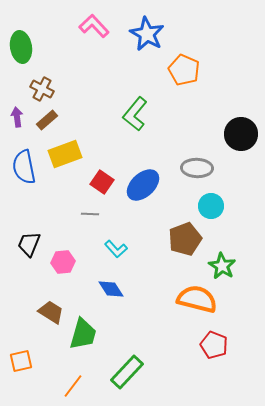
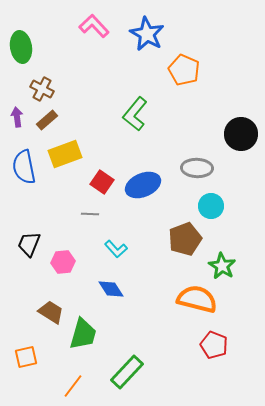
blue ellipse: rotated 20 degrees clockwise
orange square: moved 5 px right, 4 px up
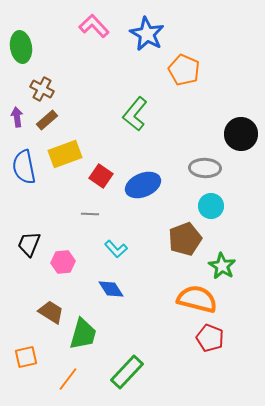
gray ellipse: moved 8 px right
red square: moved 1 px left, 6 px up
red pentagon: moved 4 px left, 7 px up
orange line: moved 5 px left, 7 px up
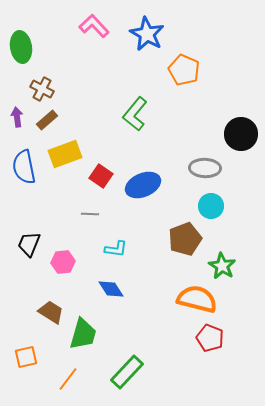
cyan L-shape: rotated 40 degrees counterclockwise
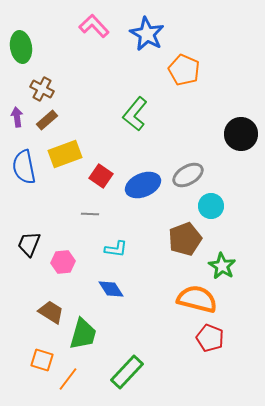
gray ellipse: moved 17 px left, 7 px down; rotated 32 degrees counterclockwise
orange square: moved 16 px right, 3 px down; rotated 30 degrees clockwise
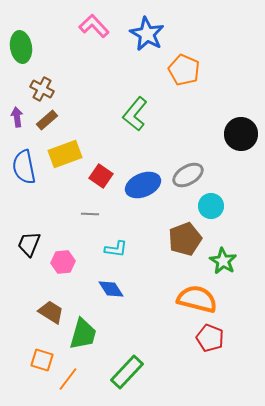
green star: moved 1 px right, 5 px up
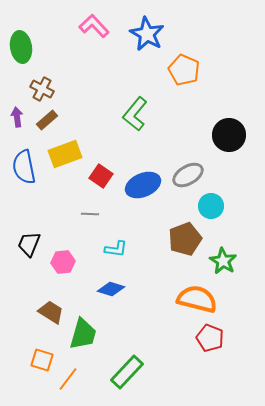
black circle: moved 12 px left, 1 px down
blue diamond: rotated 40 degrees counterclockwise
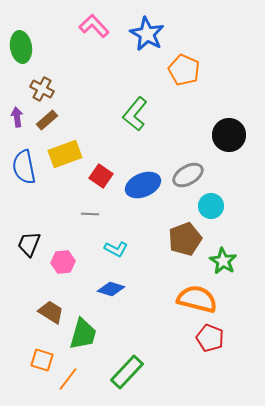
cyan L-shape: rotated 20 degrees clockwise
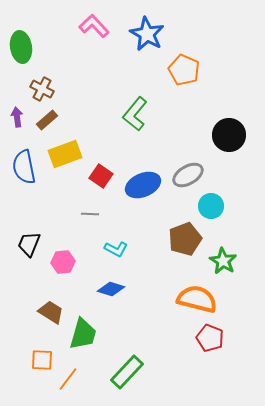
orange square: rotated 15 degrees counterclockwise
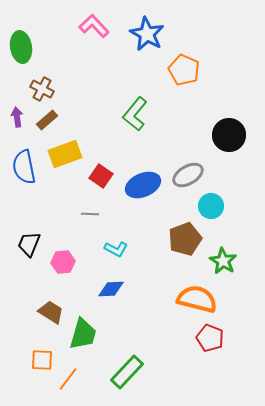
blue diamond: rotated 20 degrees counterclockwise
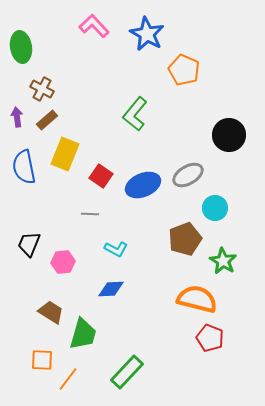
yellow rectangle: rotated 48 degrees counterclockwise
cyan circle: moved 4 px right, 2 px down
